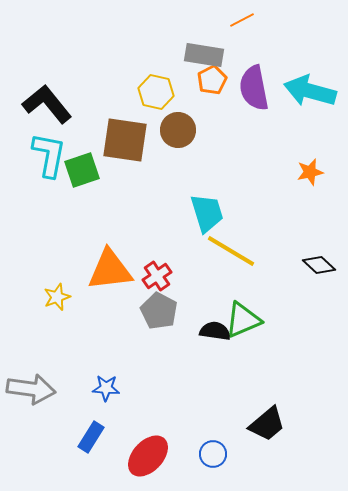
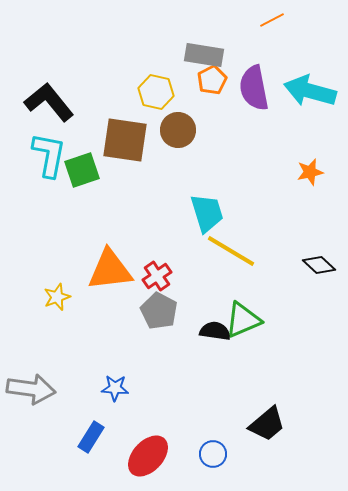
orange line: moved 30 px right
black L-shape: moved 2 px right, 2 px up
blue star: moved 9 px right
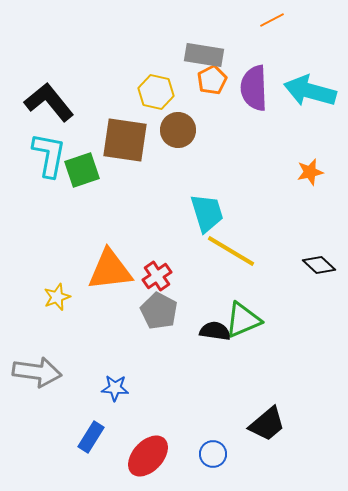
purple semicircle: rotated 9 degrees clockwise
gray arrow: moved 6 px right, 17 px up
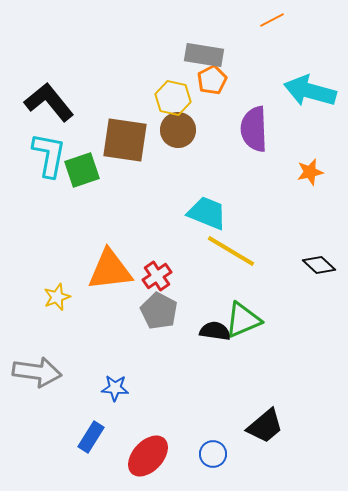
purple semicircle: moved 41 px down
yellow hexagon: moved 17 px right, 6 px down
cyan trapezoid: rotated 51 degrees counterclockwise
black trapezoid: moved 2 px left, 2 px down
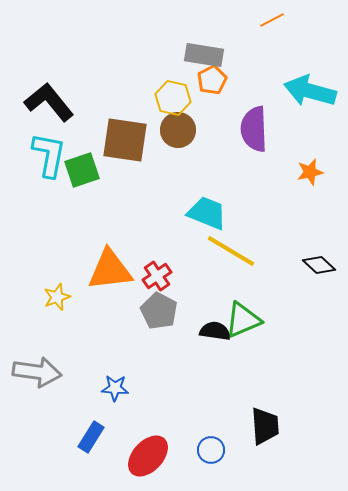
black trapezoid: rotated 54 degrees counterclockwise
blue circle: moved 2 px left, 4 px up
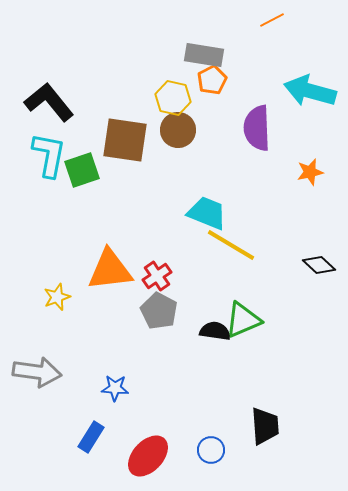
purple semicircle: moved 3 px right, 1 px up
yellow line: moved 6 px up
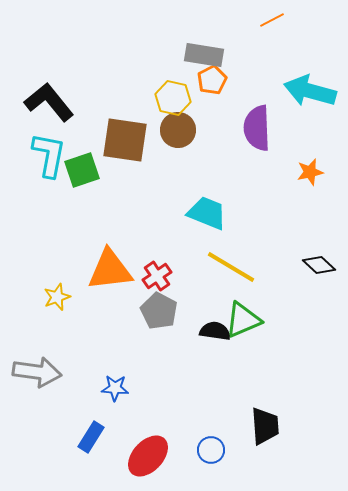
yellow line: moved 22 px down
